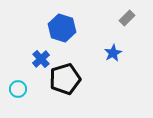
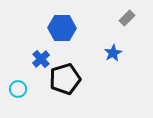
blue hexagon: rotated 16 degrees counterclockwise
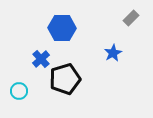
gray rectangle: moved 4 px right
cyan circle: moved 1 px right, 2 px down
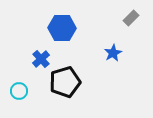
black pentagon: moved 3 px down
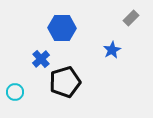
blue star: moved 1 px left, 3 px up
cyan circle: moved 4 px left, 1 px down
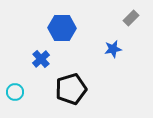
blue star: moved 1 px right, 1 px up; rotated 18 degrees clockwise
black pentagon: moved 6 px right, 7 px down
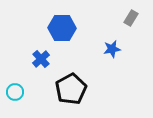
gray rectangle: rotated 14 degrees counterclockwise
blue star: moved 1 px left
black pentagon: rotated 12 degrees counterclockwise
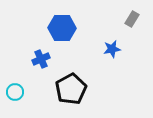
gray rectangle: moved 1 px right, 1 px down
blue cross: rotated 18 degrees clockwise
